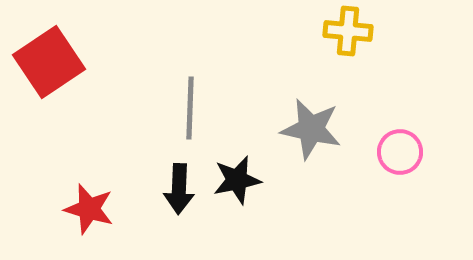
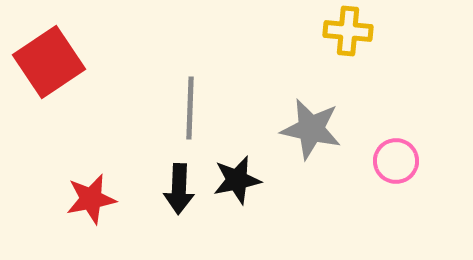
pink circle: moved 4 px left, 9 px down
red star: moved 2 px right, 10 px up; rotated 27 degrees counterclockwise
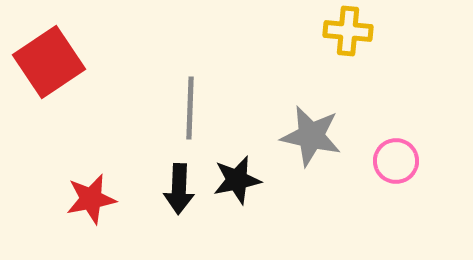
gray star: moved 7 px down
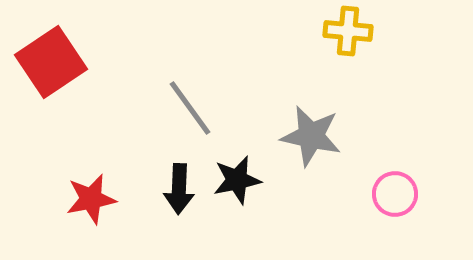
red square: moved 2 px right
gray line: rotated 38 degrees counterclockwise
pink circle: moved 1 px left, 33 px down
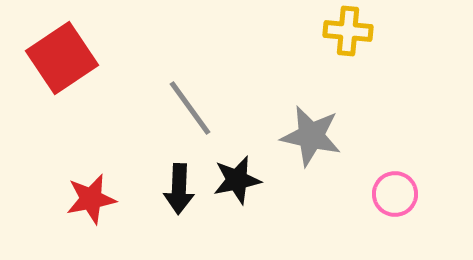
red square: moved 11 px right, 4 px up
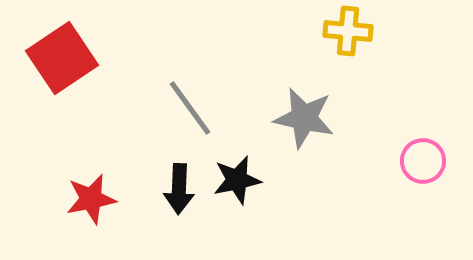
gray star: moved 7 px left, 18 px up
pink circle: moved 28 px right, 33 px up
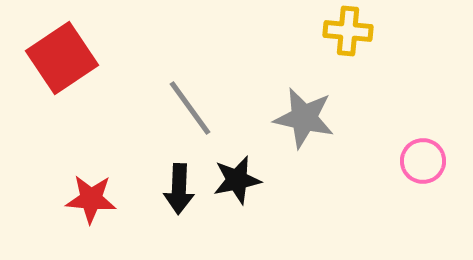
red star: rotated 15 degrees clockwise
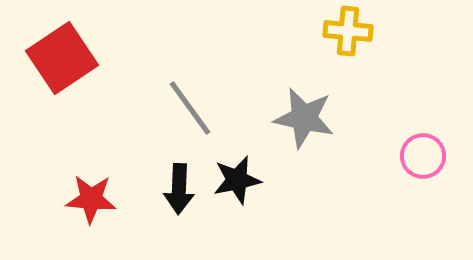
pink circle: moved 5 px up
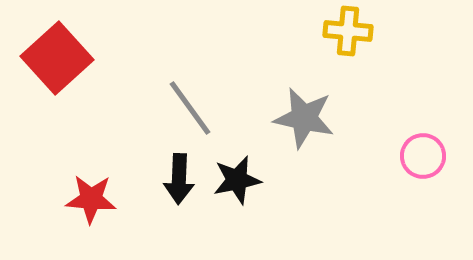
red square: moved 5 px left; rotated 8 degrees counterclockwise
black arrow: moved 10 px up
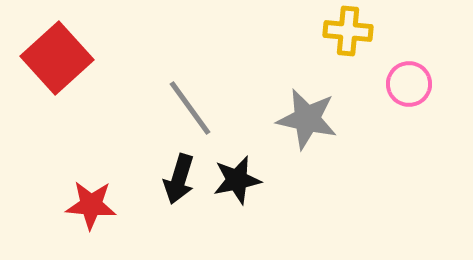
gray star: moved 3 px right, 1 px down
pink circle: moved 14 px left, 72 px up
black arrow: rotated 15 degrees clockwise
red star: moved 6 px down
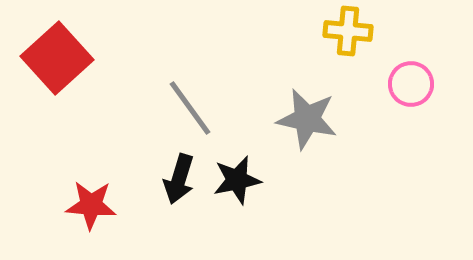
pink circle: moved 2 px right
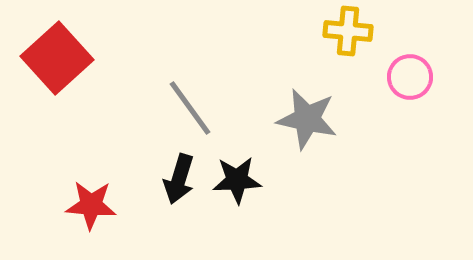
pink circle: moved 1 px left, 7 px up
black star: rotated 9 degrees clockwise
